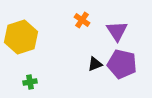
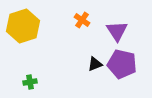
yellow hexagon: moved 2 px right, 11 px up
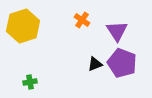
purple pentagon: moved 1 px up; rotated 8 degrees clockwise
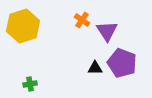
purple triangle: moved 10 px left
black triangle: moved 4 px down; rotated 21 degrees clockwise
green cross: moved 2 px down
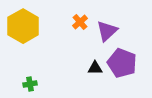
orange cross: moved 2 px left, 2 px down; rotated 14 degrees clockwise
yellow hexagon: rotated 12 degrees counterclockwise
purple triangle: rotated 20 degrees clockwise
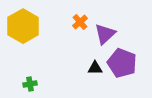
purple triangle: moved 2 px left, 3 px down
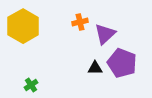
orange cross: rotated 28 degrees clockwise
green cross: moved 1 px right, 1 px down; rotated 24 degrees counterclockwise
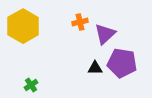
purple pentagon: rotated 12 degrees counterclockwise
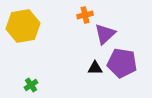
orange cross: moved 5 px right, 7 px up
yellow hexagon: rotated 20 degrees clockwise
